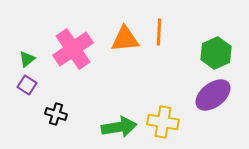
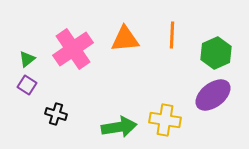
orange line: moved 13 px right, 3 px down
yellow cross: moved 2 px right, 2 px up
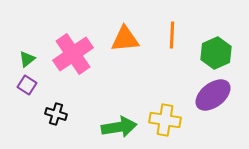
pink cross: moved 5 px down
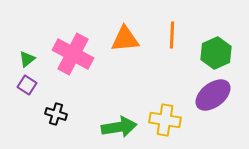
pink cross: rotated 27 degrees counterclockwise
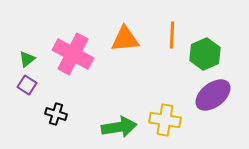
green hexagon: moved 11 px left, 1 px down
